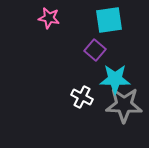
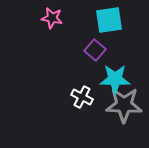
pink star: moved 3 px right
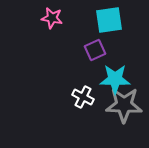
purple square: rotated 25 degrees clockwise
white cross: moved 1 px right
